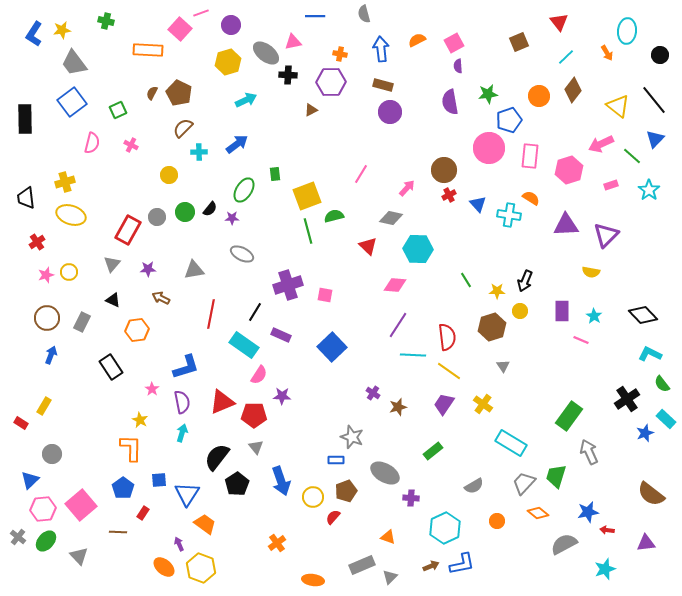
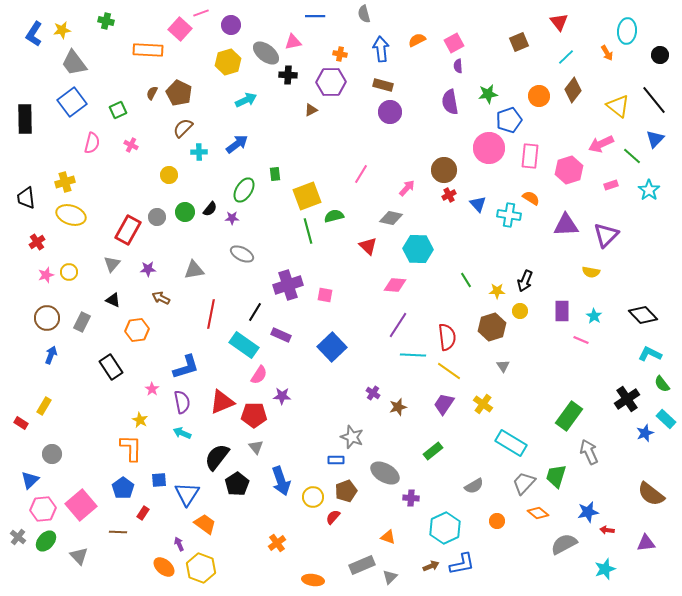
cyan arrow at (182, 433): rotated 84 degrees counterclockwise
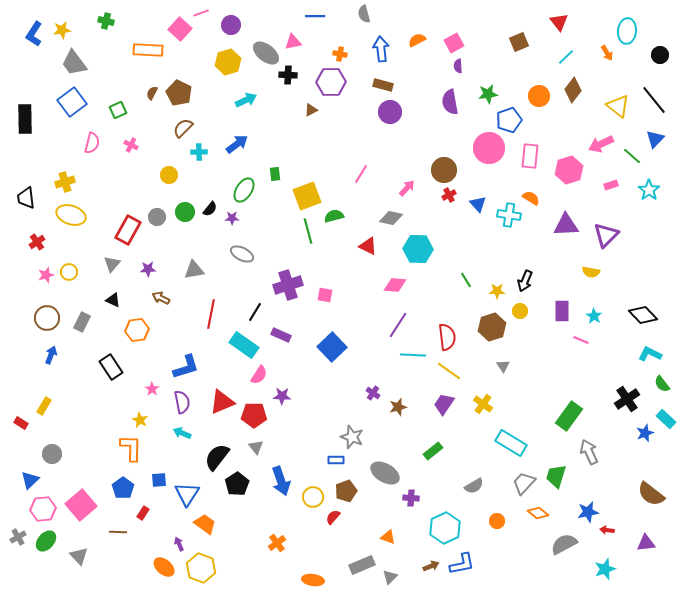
red triangle at (368, 246): rotated 18 degrees counterclockwise
gray cross at (18, 537): rotated 21 degrees clockwise
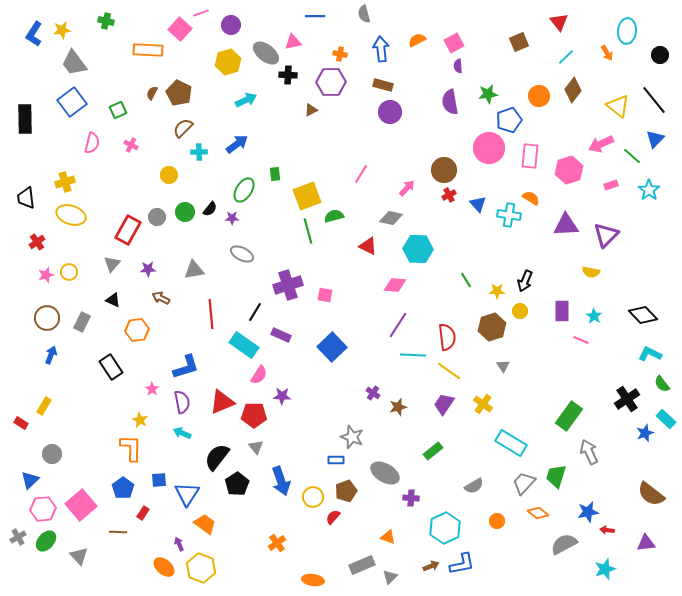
red line at (211, 314): rotated 16 degrees counterclockwise
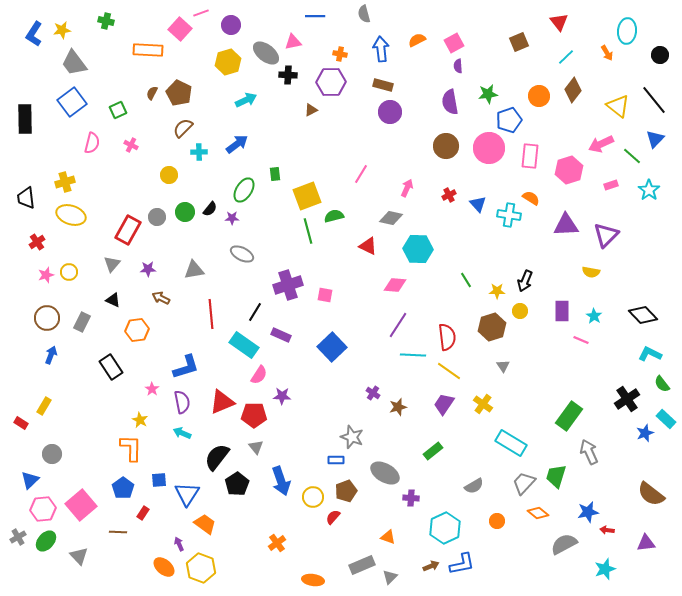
brown circle at (444, 170): moved 2 px right, 24 px up
pink arrow at (407, 188): rotated 18 degrees counterclockwise
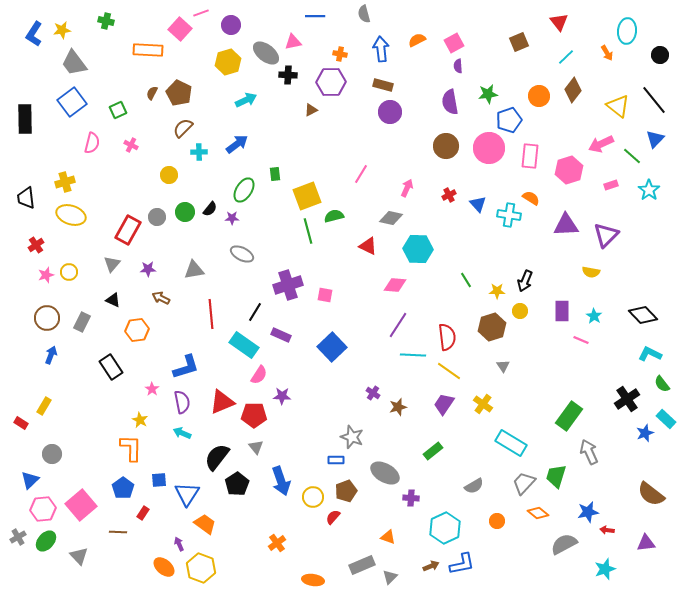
red cross at (37, 242): moved 1 px left, 3 px down
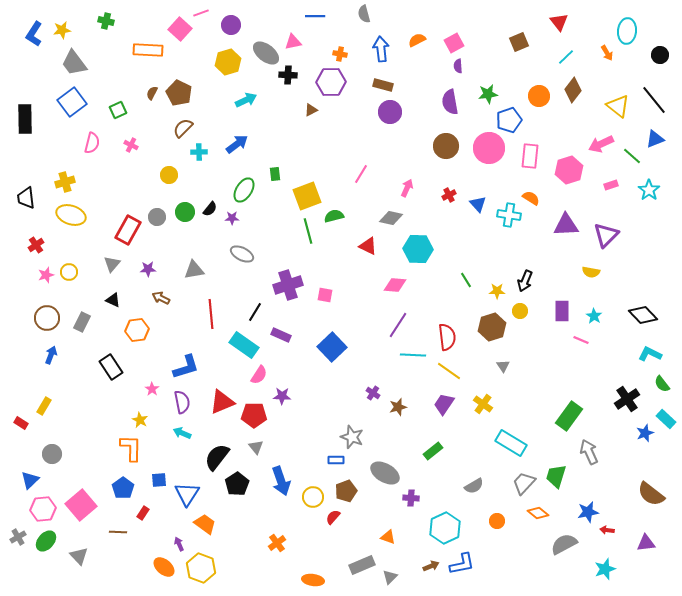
blue triangle at (655, 139): rotated 24 degrees clockwise
